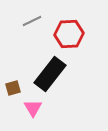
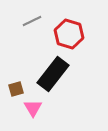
red hexagon: rotated 20 degrees clockwise
black rectangle: moved 3 px right
brown square: moved 3 px right, 1 px down
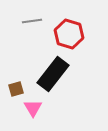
gray line: rotated 18 degrees clockwise
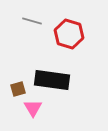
gray line: rotated 24 degrees clockwise
black rectangle: moved 1 px left, 6 px down; rotated 60 degrees clockwise
brown square: moved 2 px right
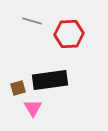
red hexagon: rotated 20 degrees counterclockwise
black rectangle: moved 2 px left; rotated 16 degrees counterclockwise
brown square: moved 1 px up
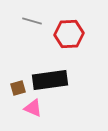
pink triangle: rotated 36 degrees counterclockwise
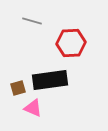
red hexagon: moved 2 px right, 9 px down
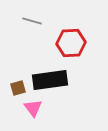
pink triangle: rotated 30 degrees clockwise
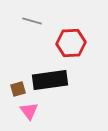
brown square: moved 1 px down
pink triangle: moved 4 px left, 3 px down
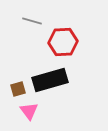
red hexagon: moved 8 px left, 1 px up
black rectangle: rotated 8 degrees counterclockwise
